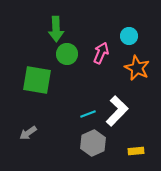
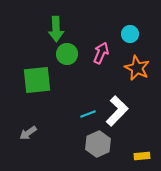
cyan circle: moved 1 px right, 2 px up
green square: rotated 16 degrees counterclockwise
gray hexagon: moved 5 px right, 1 px down
yellow rectangle: moved 6 px right, 5 px down
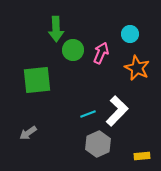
green circle: moved 6 px right, 4 px up
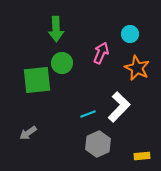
green circle: moved 11 px left, 13 px down
white L-shape: moved 2 px right, 4 px up
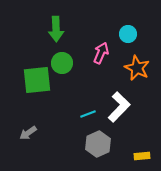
cyan circle: moved 2 px left
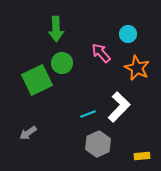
pink arrow: rotated 65 degrees counterclockwise
green square: rotated 20 degrees counterclockwise
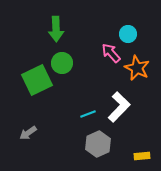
pink arrow: moved 10 px right
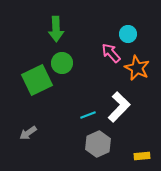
cyan line: moved 1 px down
